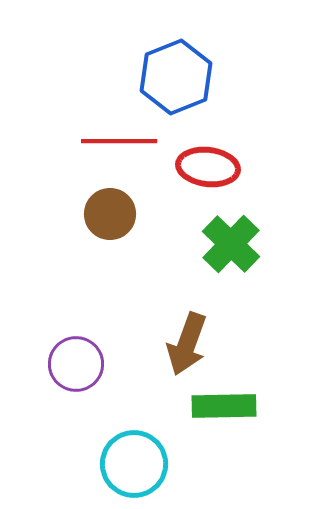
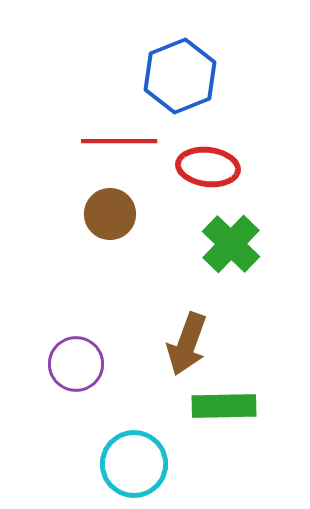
blue hexagon: moved 4 px right, 1 px up
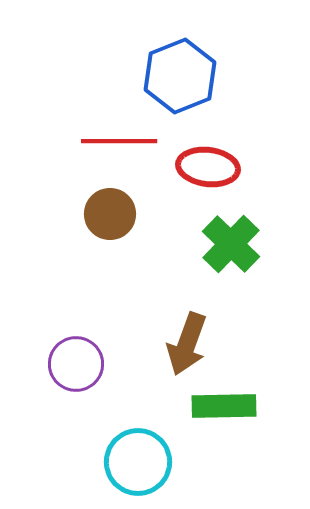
cyan circle: moved 4 px right, 2 px up
